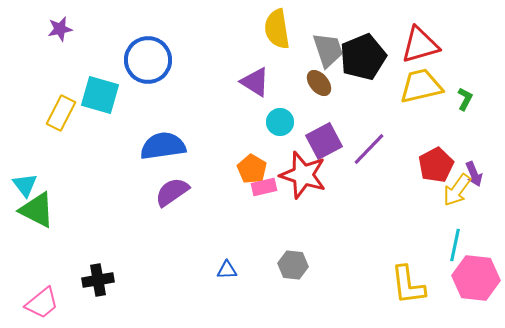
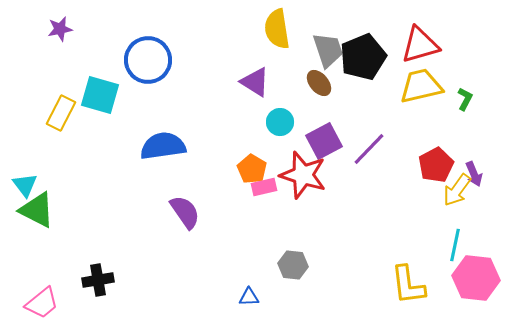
purple semicircle: moved 13 px right, 20 px down; rotated 90 degrees clockwise
blue triangle: moved 22 px right, 27 px down
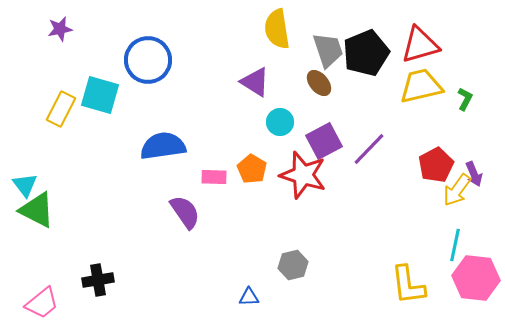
black pentagon: moved 3 px right, 4 px up
yellow rectangle: moved 4 px up
pink rectangle: moved 50 px left, 10 px up; rotated 15 degrees clockwise
gray hexagon: rotated 20 degrees counterclockwise
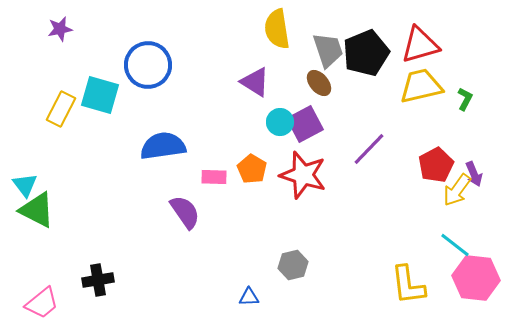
blue circle: moved 5 px down
purple square: moved 19 px left, 17 px up
cyan line: rotated 64 degrees counterclockwise
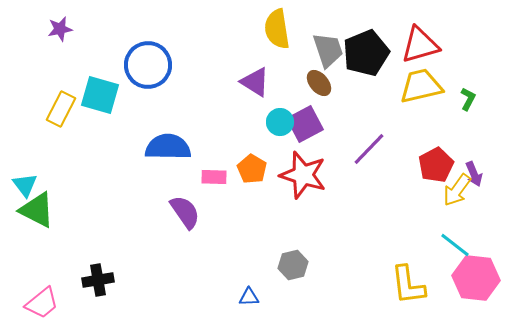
green L-shape: moved 3 px right
blue semicircle: moved 5 px right, 1 px down; rotated 9 degrees clockwise
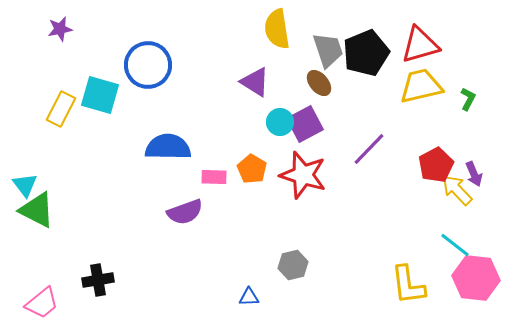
yellow arrow: rotated 100 degrees clockwise
purple semicircle: rotated 105 degrees clockwise
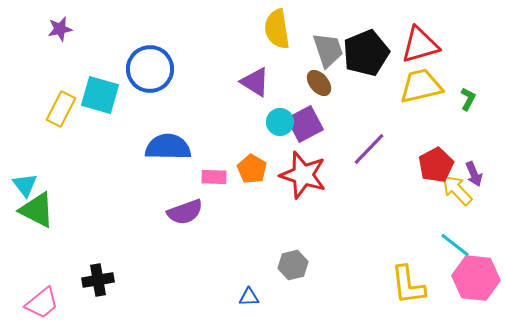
blue circle: moved 2 px right, 4 px down
